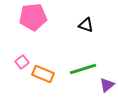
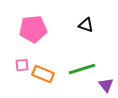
pink pentagon: moved 12 px down
pink square: moved 3 px down; rotated 32 degrees clockwise
green line: moved 1 px left
purple triangle: moved 1 px left; rotated 28 degrees counterclockwise
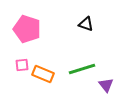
black triangle: moved 1 px up
pink pentagon: moved 6 px left; rotated 24 degrees clockwise
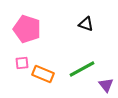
pink square: moved 2 px up
green line: rotated 12 degrees counterclockwise
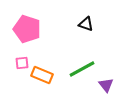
orange rectangle: moved 1 px left, 1 px down
